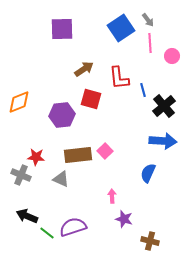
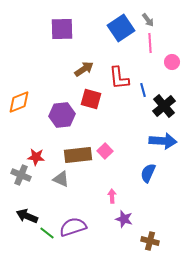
pink circle: moved 6 px down
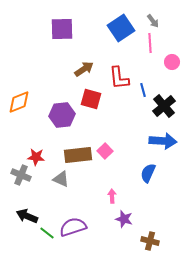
gray arrow: moved 5 px right, 1 px down
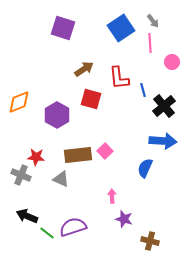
purple square: moved 1 px right, 1 px up; rotated 20 degrees clockwise
purple hexagon: moved 5 px left; rotated 25 degrees counterclockwise
blue semicircle: moved 3 px left, 5 px up
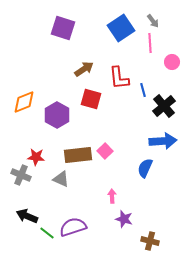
orange diamond: moved 5 px right
blue arrow: rotated 8 degrees counterclockwise
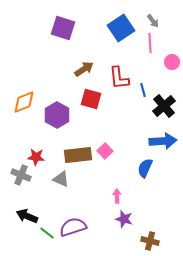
pink arrow: moved 5 px right
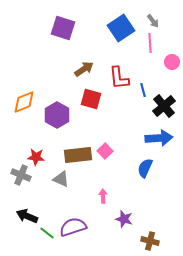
blue arrow: moved 4 px left, 3 px up
pink arrow: moved 14 px left
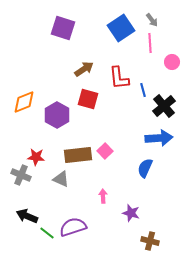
gray arrow: moved 1 px left, 1 px up
red square: moved 3 px left
purple star: moved 7 px right, 6 px up
